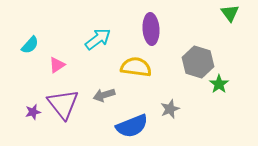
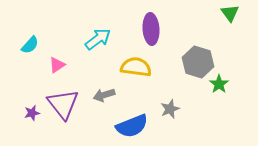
purple star: moved 1 px left, 1 px down
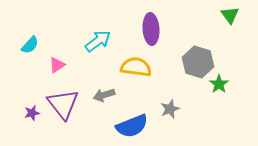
green triangle: moved 2 px down
cyan arrow: moved 2 px down
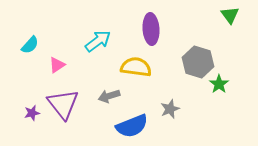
gray arrow: moved 5 px right, 1 px down
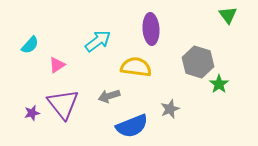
green triangle: moved 2 px left
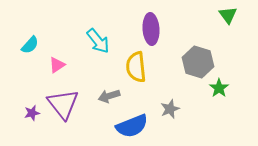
cyan arrow: rotated 88 degrees clockwise
yellow semicircle: rotated 104 degrees counterclockwise
green star: moved 4 px down
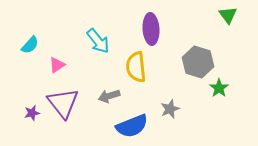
purple triangle: moved 1 px up
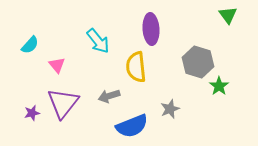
pink triangle: rotated 36 degrees counterclockwise
green star: moved 2 px up
purple triangle: rotated 16 degrees clockwise
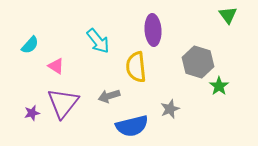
purple ellipse: moved 2 px right, 1 px down
pink triangle: moved 1 px left, 1 px down; rotated 18 degrees counterclockwise
blue semicircle: rotated 8 degrees clockwise
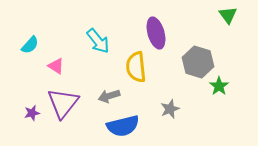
purple ellipse: moved 3 px right, 3 px down; rotated 12 degrees counterclockwise
blue semicircle: moved 9 px left
